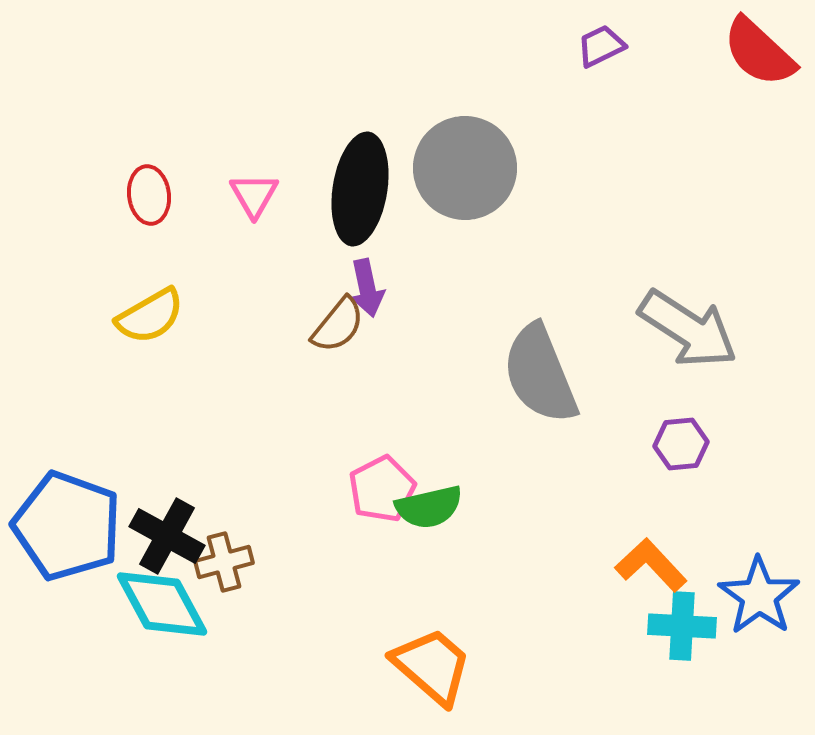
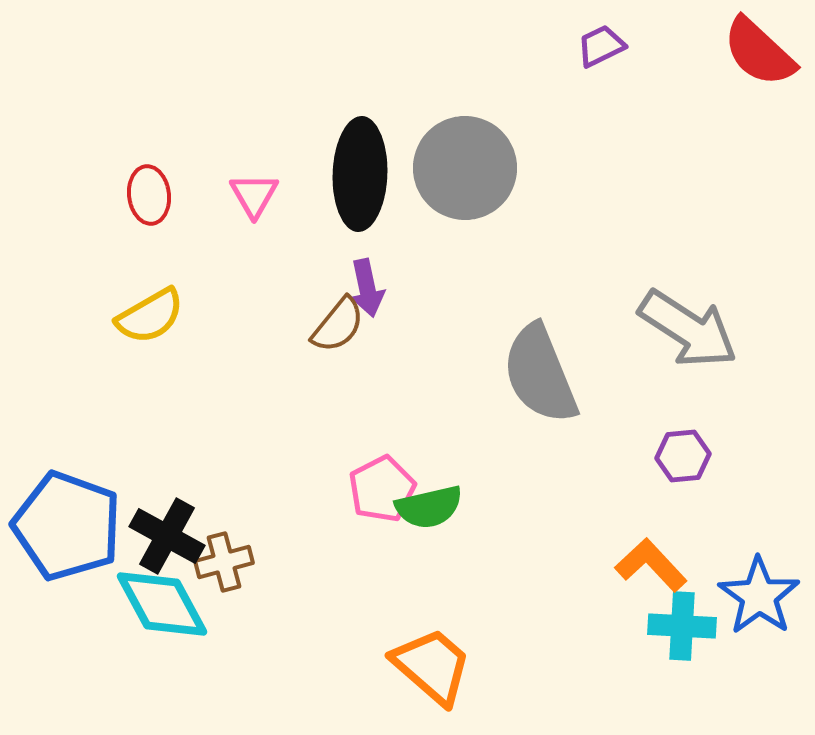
black ellipse: moved 15 px up; rotated 7 degrees counterclockwise
purple hexagon: moved 2 px right, 12 px down
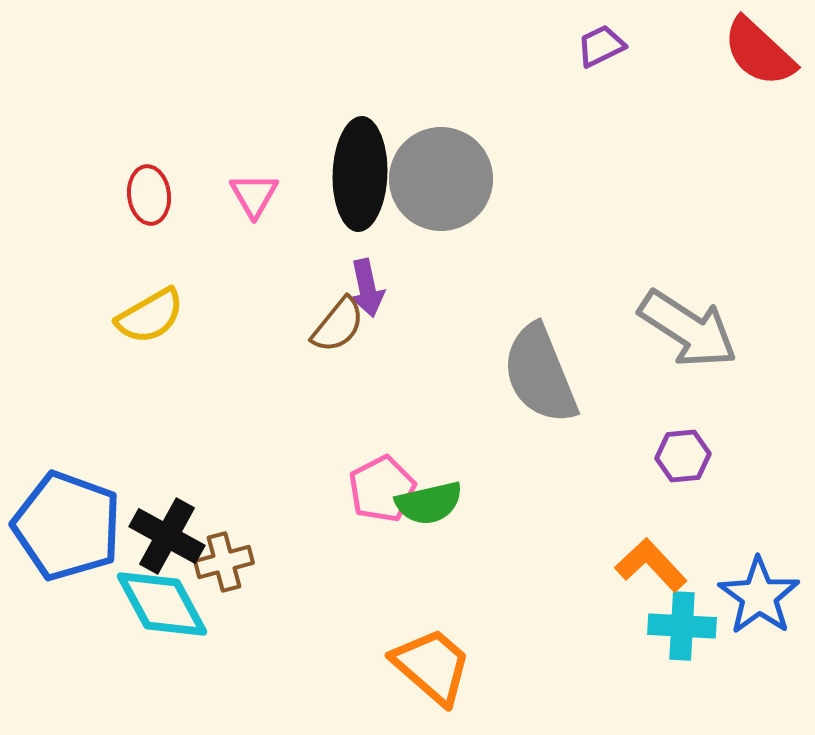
gray circle: moved 24 px left, 11 px down
green semicircle: moved 4 px up
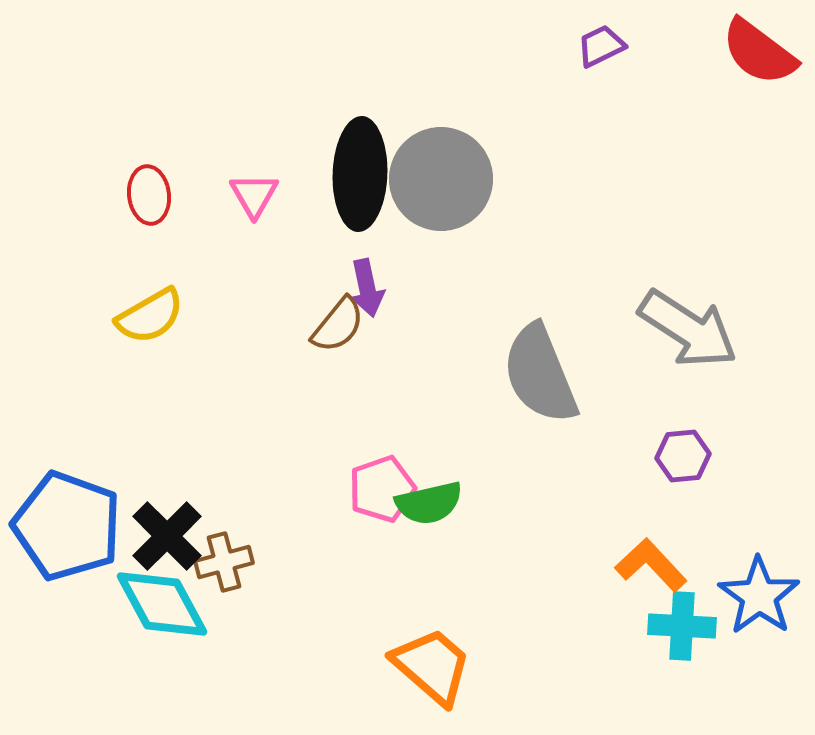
red semicircle: rotated 6 degrees counterclockwise
pink pentagon: rotated 8 degrees clockwise
black cross: rotated 16 degrees clockwise
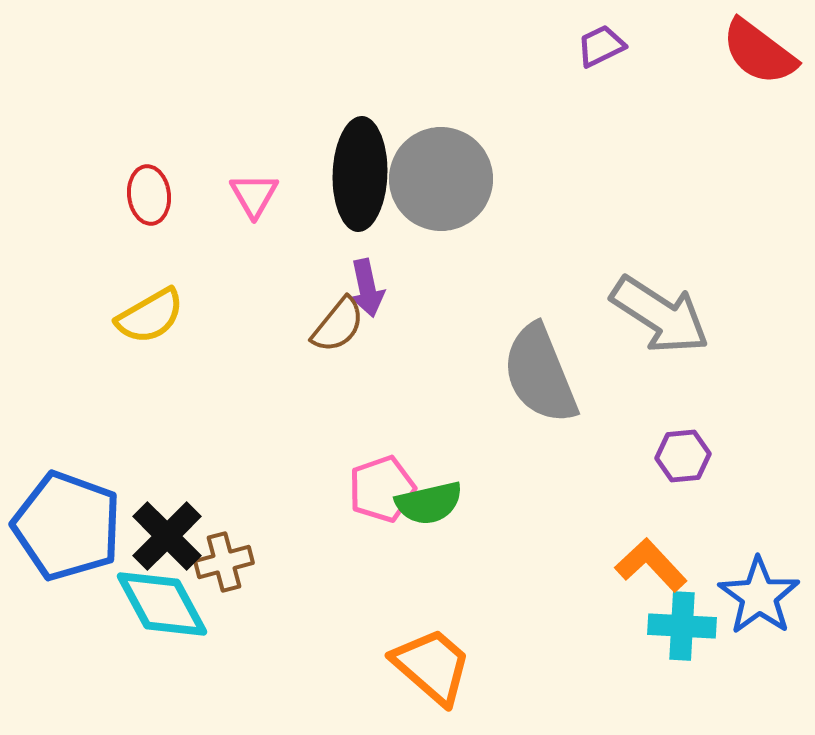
gray arrow: moved 28 px left, 14 px up
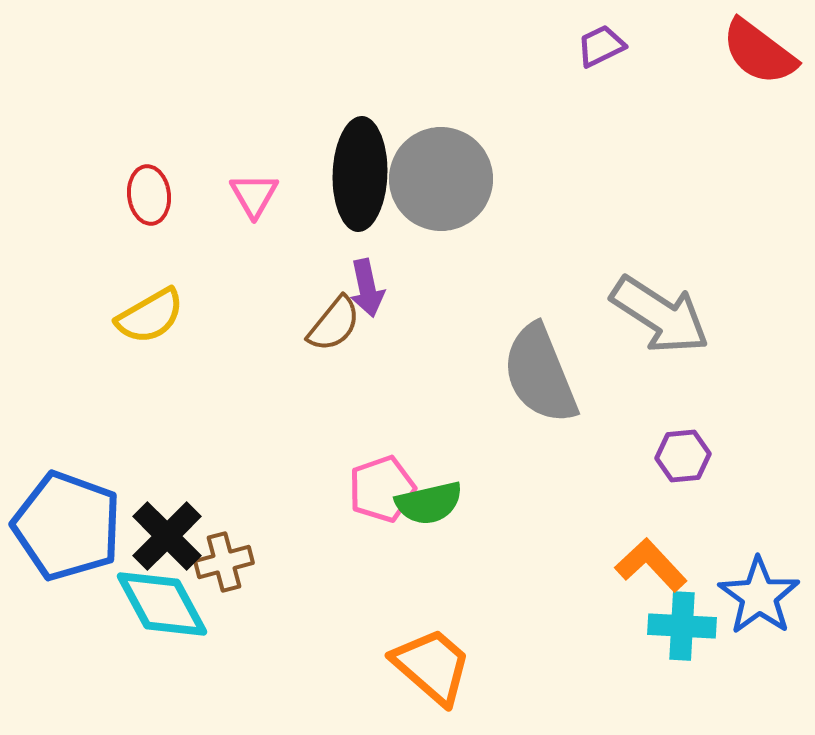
brown semicircle: moved 4 px left, 1 px up
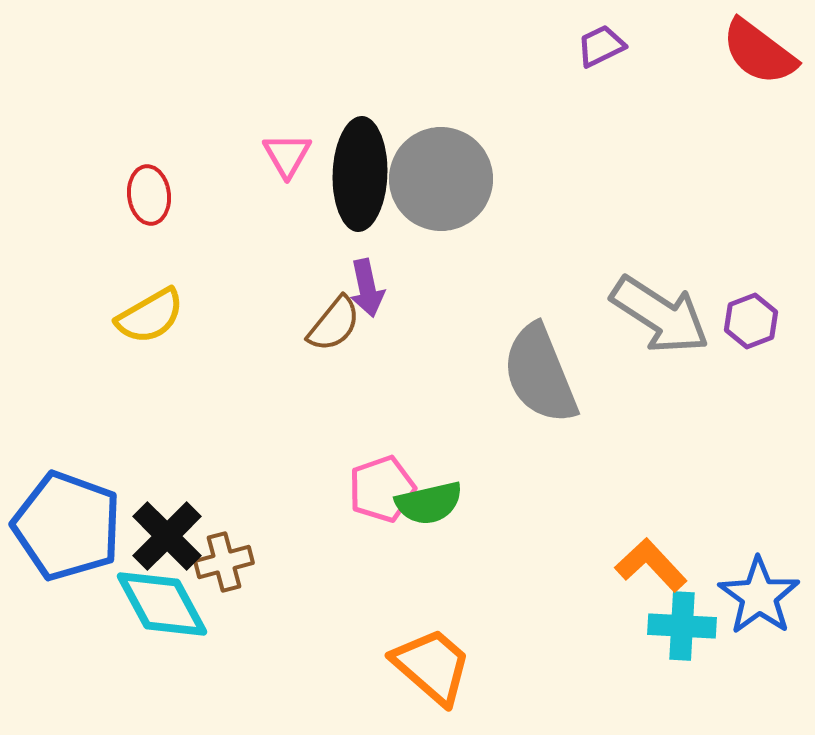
pink triangle: moved 33 px right, 40 px up
purple hexagon: moved 68 px right, 135 px up; rotated 16 degrees counterclockwise
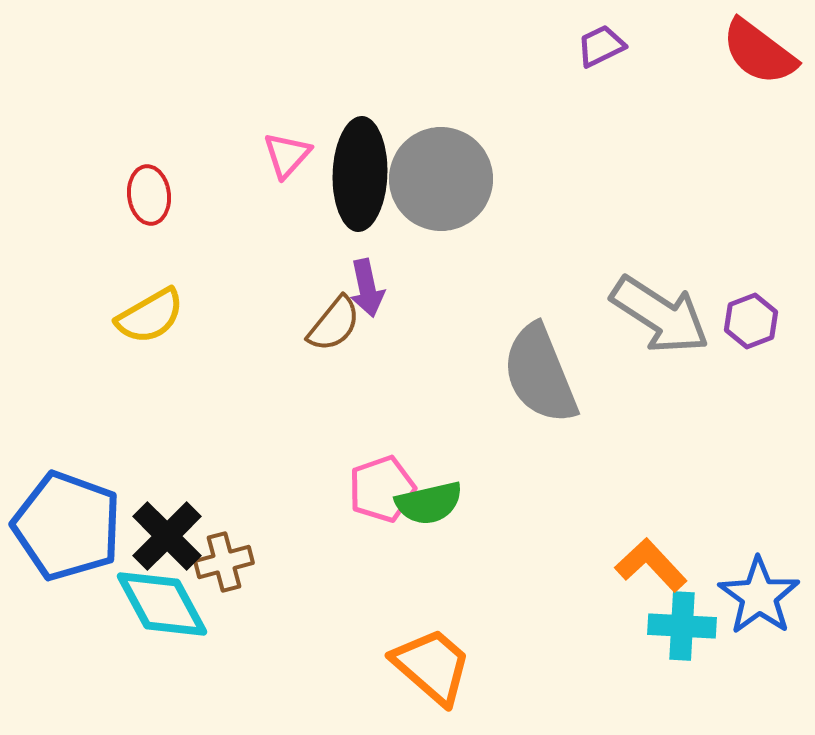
pink triangle: rotated 12 degrees clockwise
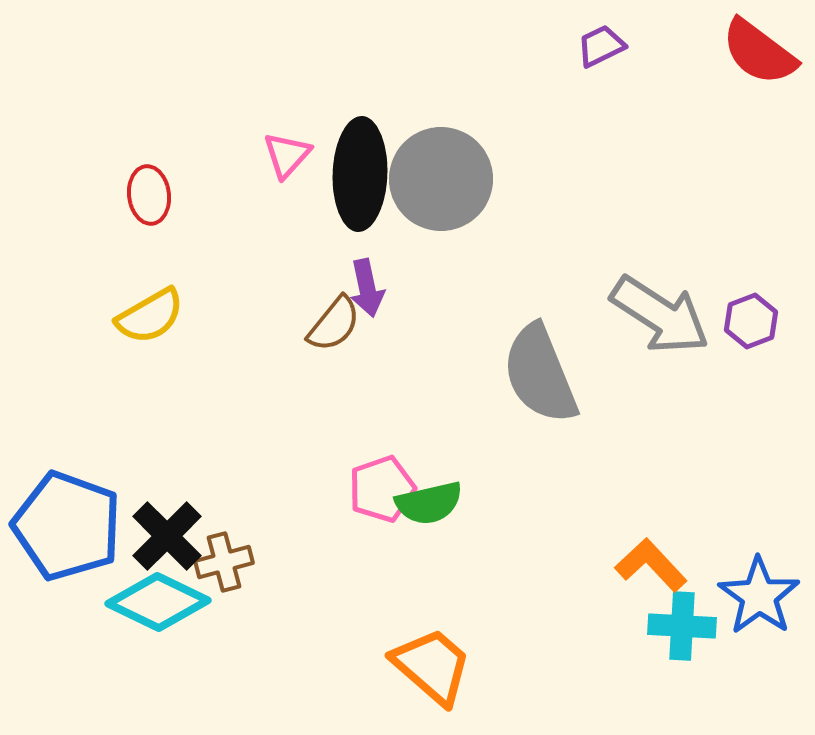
cyan diamond: moved 4 px left, 2 px up; rotated 36 degrees counterclockwise
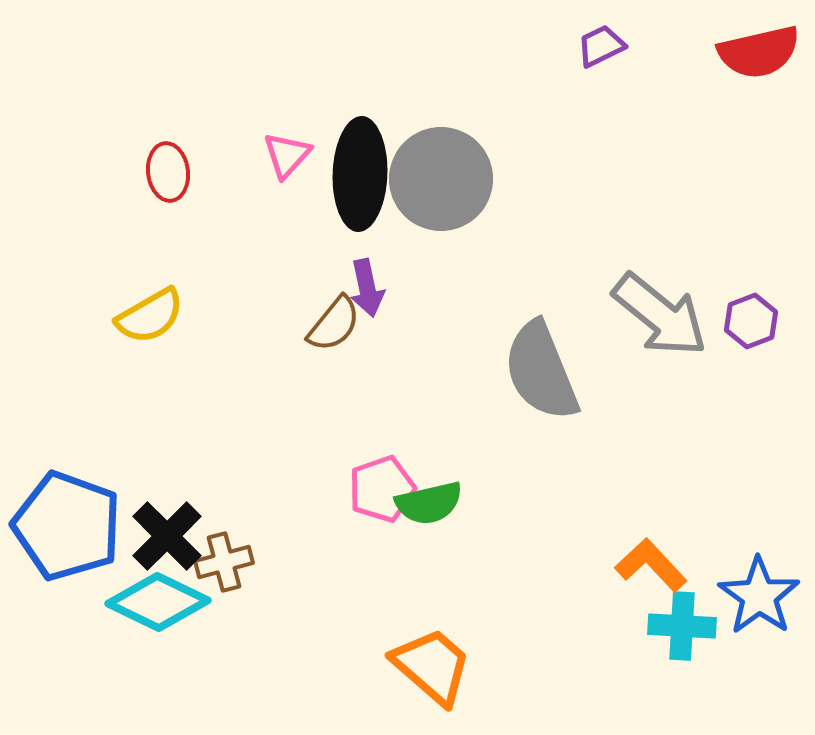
red semicircle: rotated 50 degrees counterclockwise
red ellipse: moved 19 px right, 23 px up
gray arrow: rotated 6 degrees clockwise
gray semicircle: moved 1 px right, 3 px up
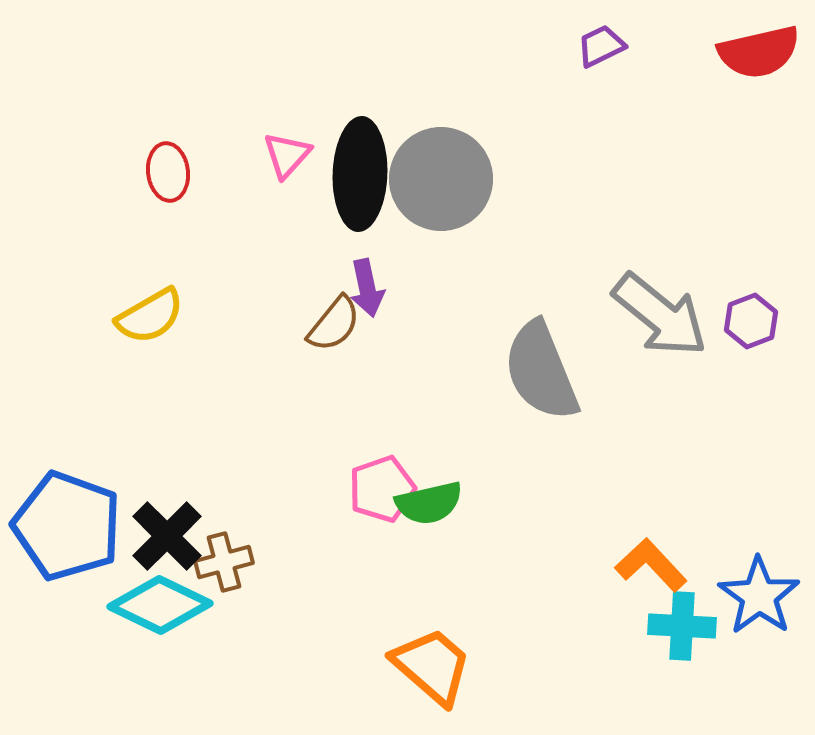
cyan diamond: moved 2 px right, 3 px down
